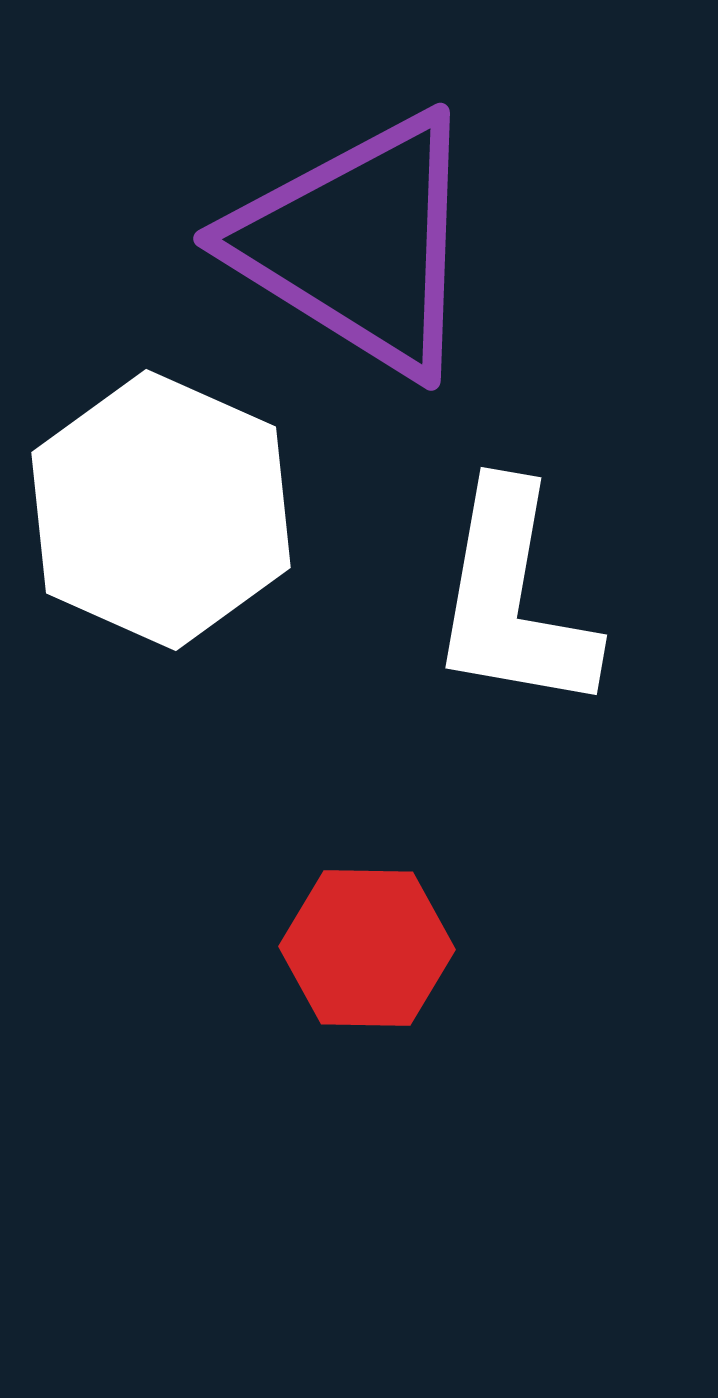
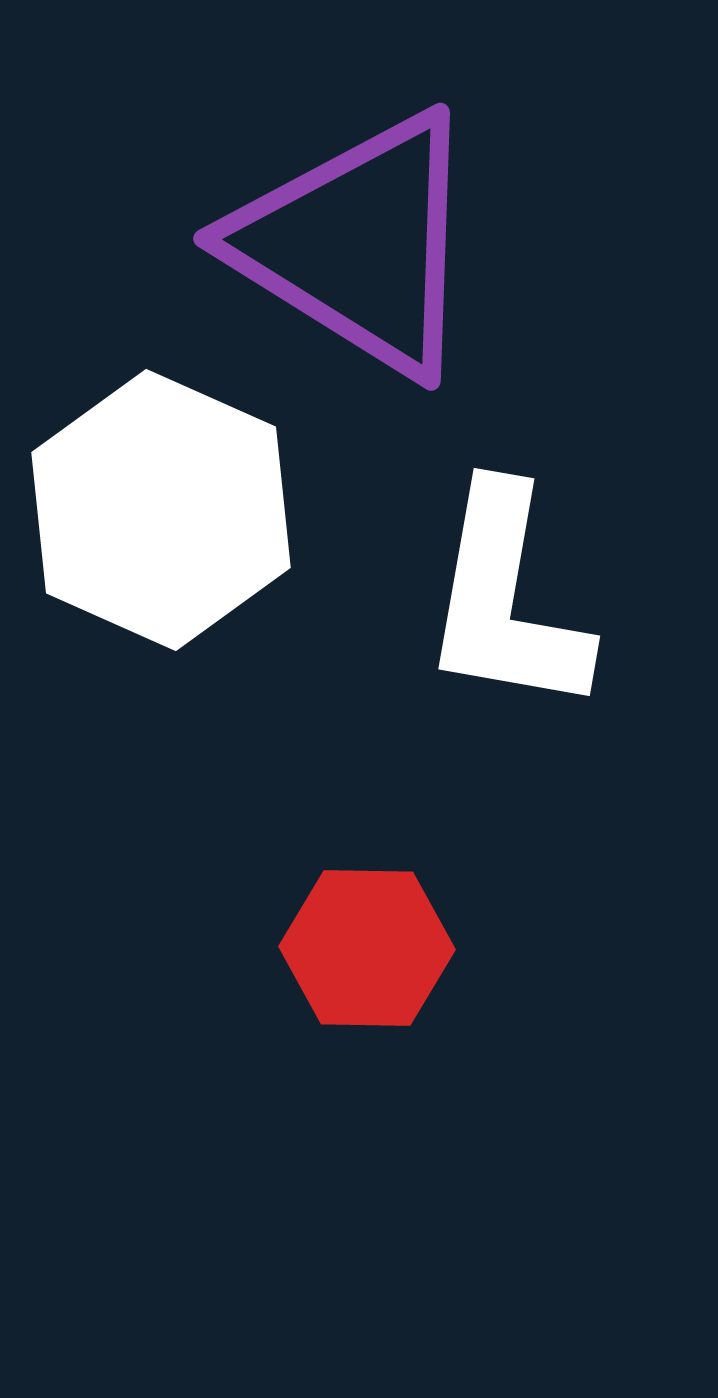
white L-shape: moved 7 px left, 1 px down
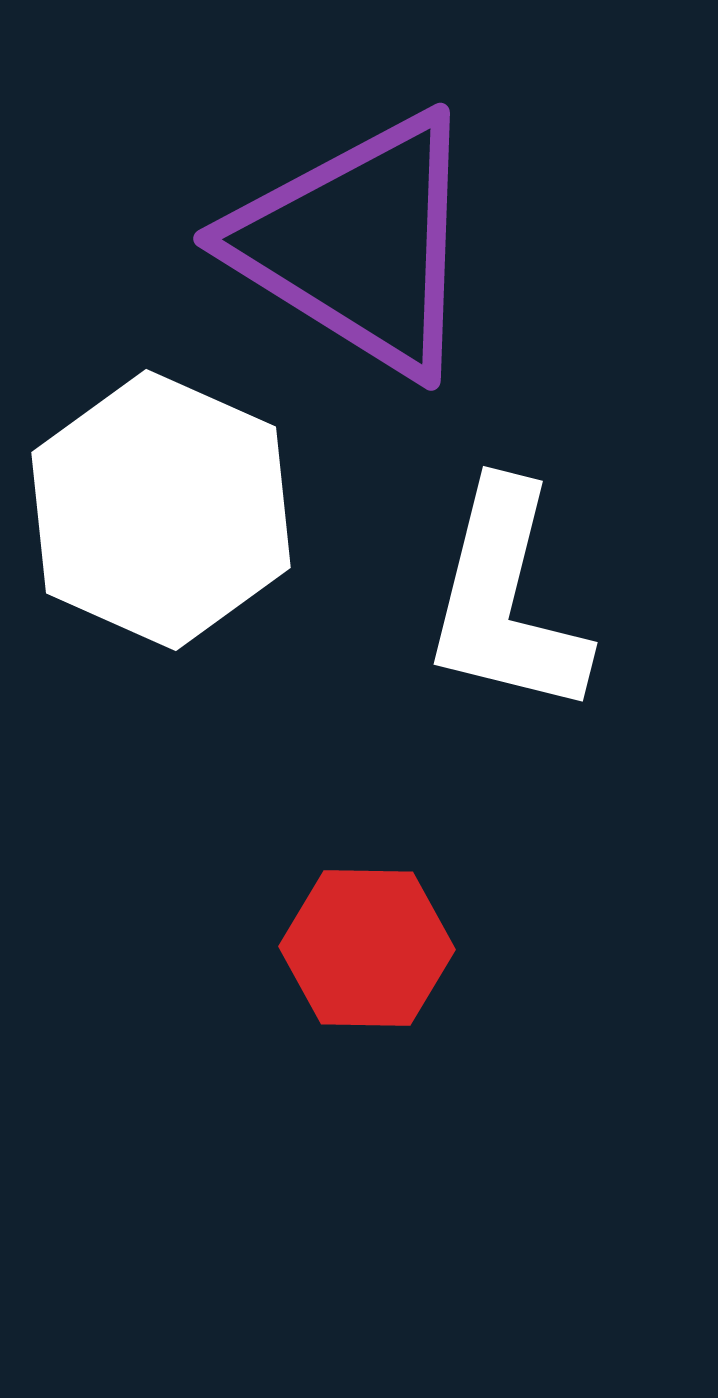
white L-shape: rotated 4 degrees clockwise
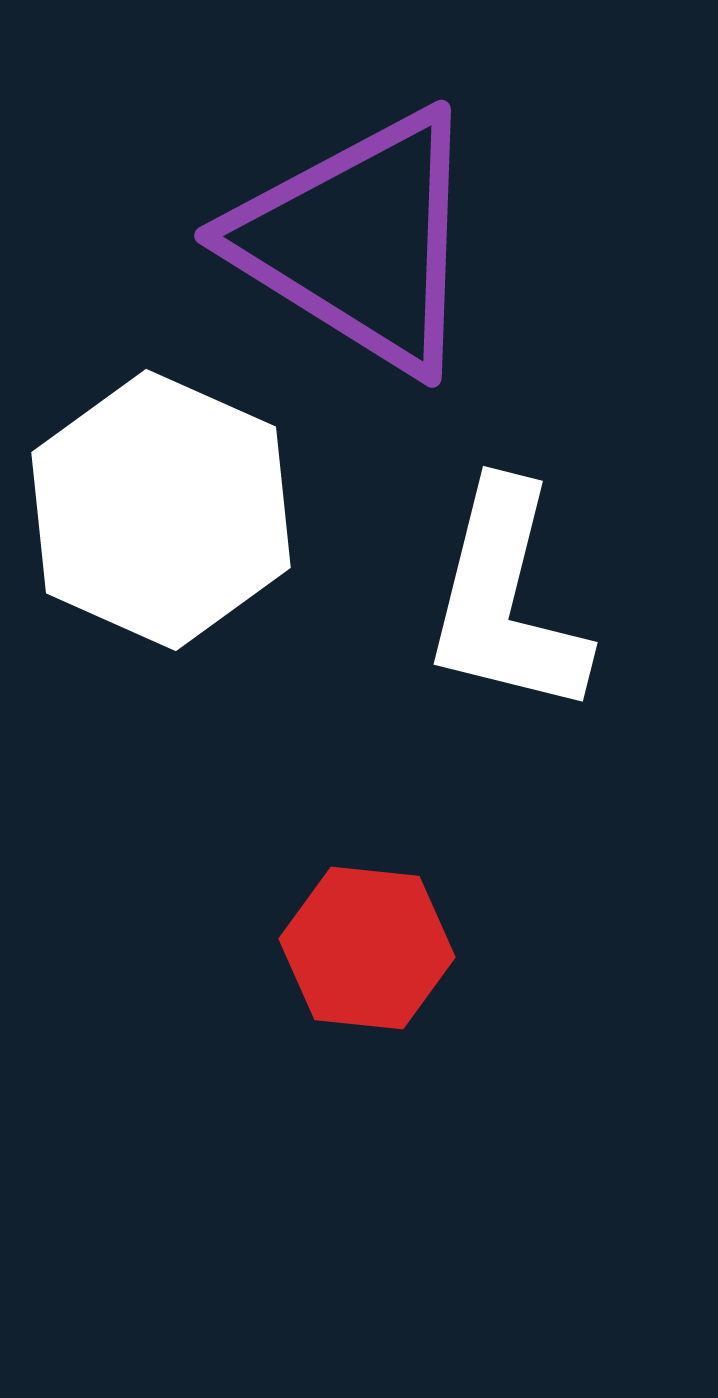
purple triangle: moved 1 px right, 3 px up
red hexagon: rotated 5 degrees clockwise
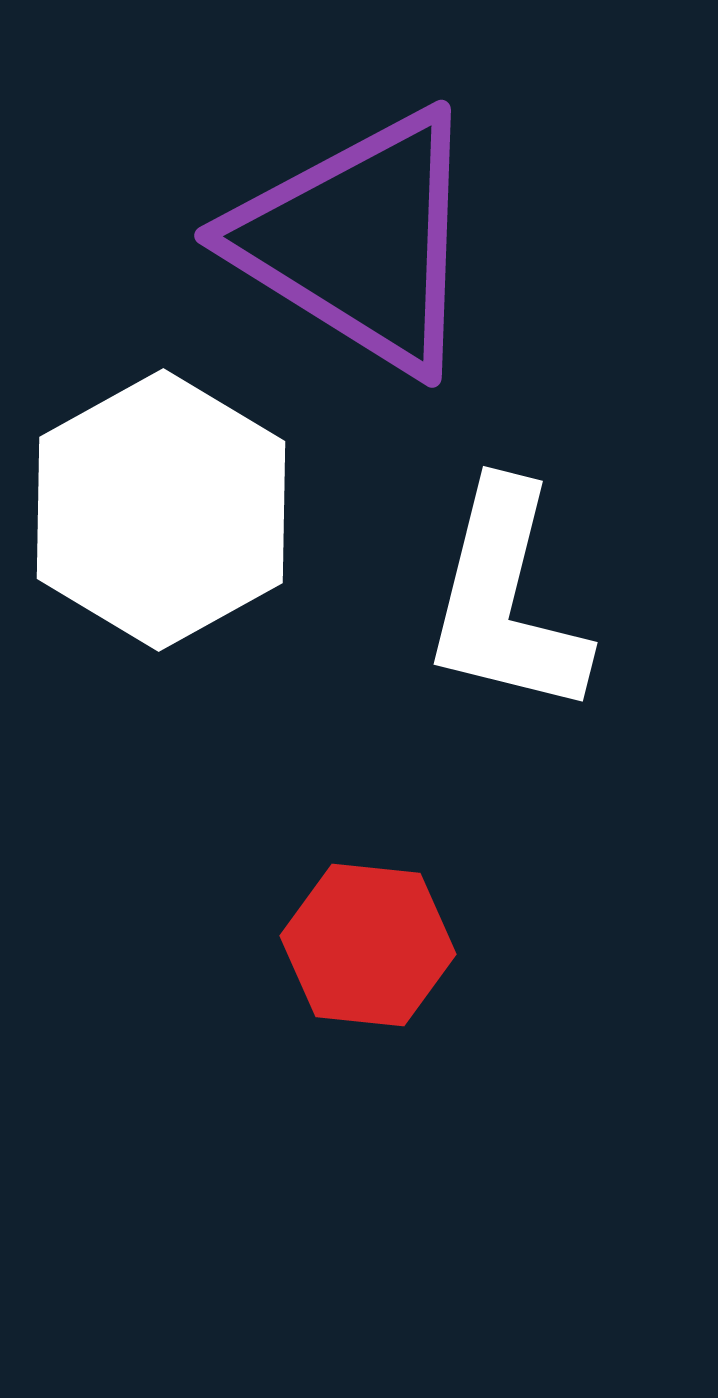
white hexagon: rotated 7 degrees clockwise
red hexagon: moved 1 px right, 3 px up
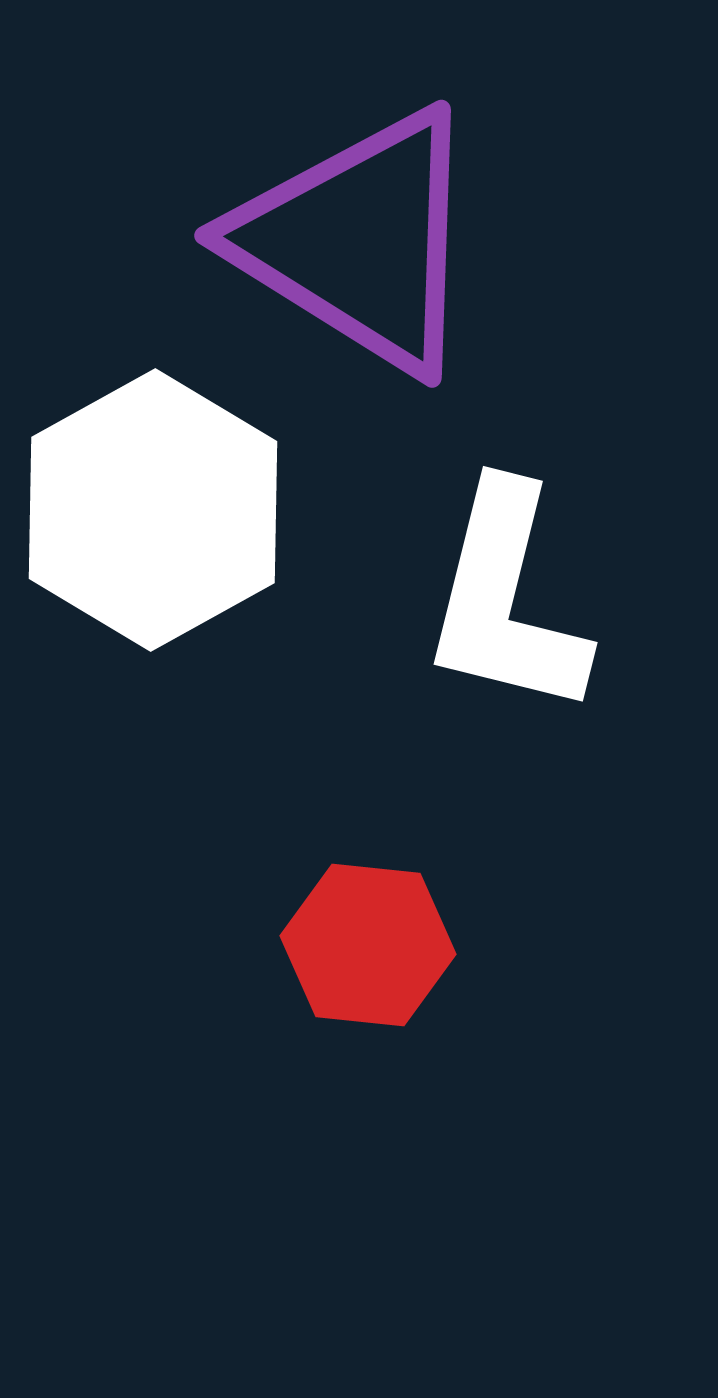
white hexagon: moved 8 px left
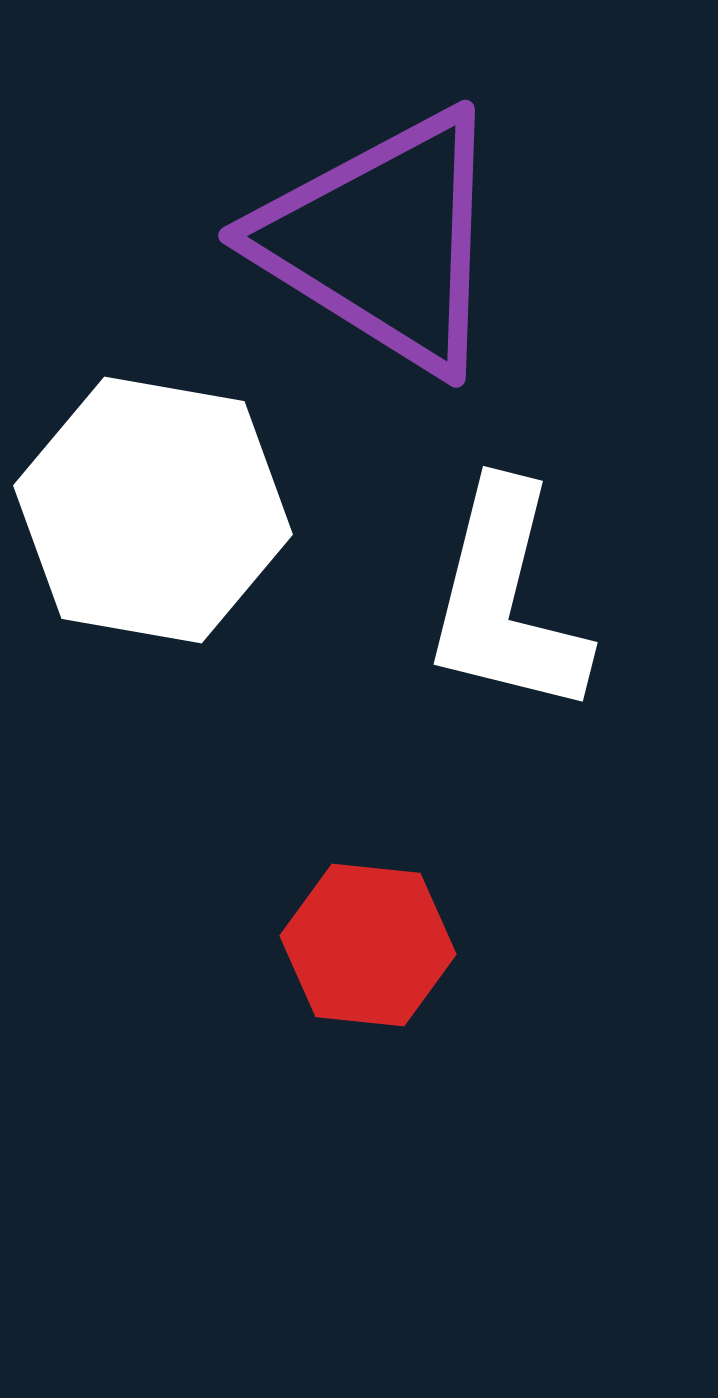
purple triangle: moved 24 px right
white hexagon: rotated 21 degrees counterclockwise
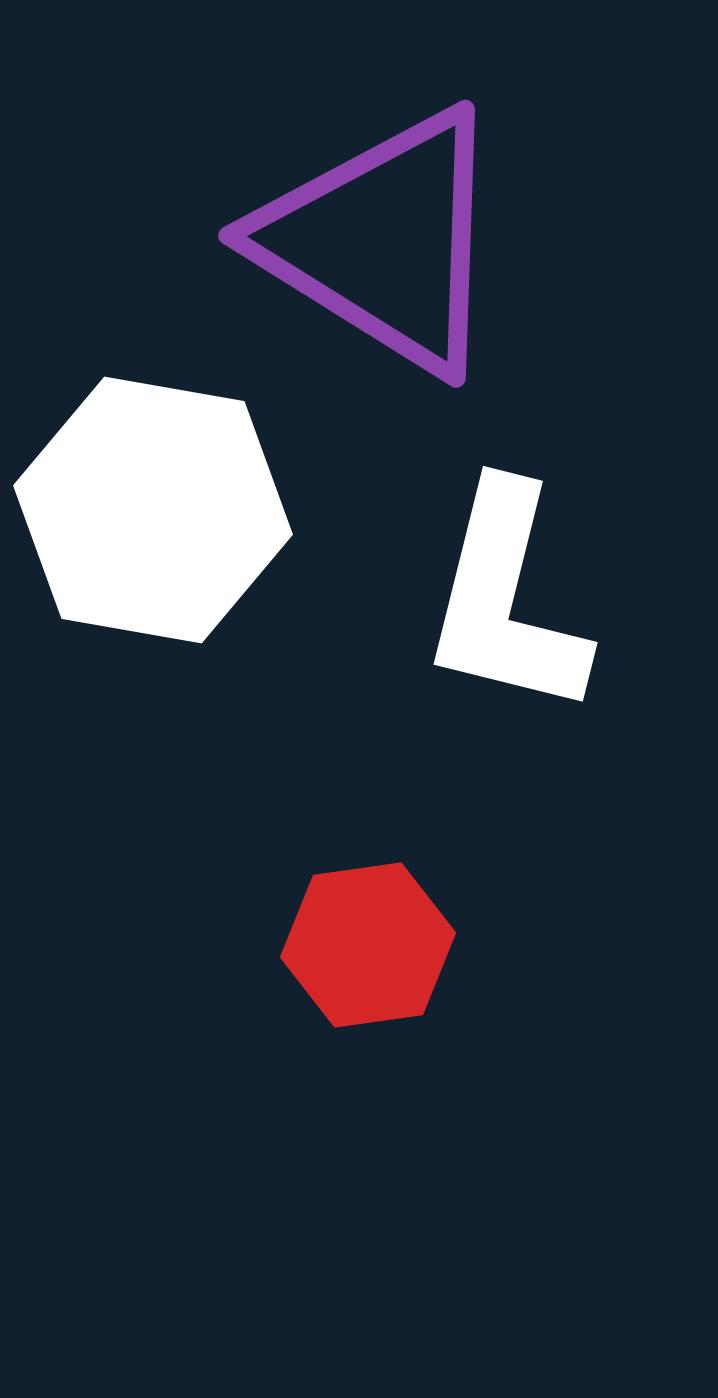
red hexagon: rotated 14 degrees counterclockwise
